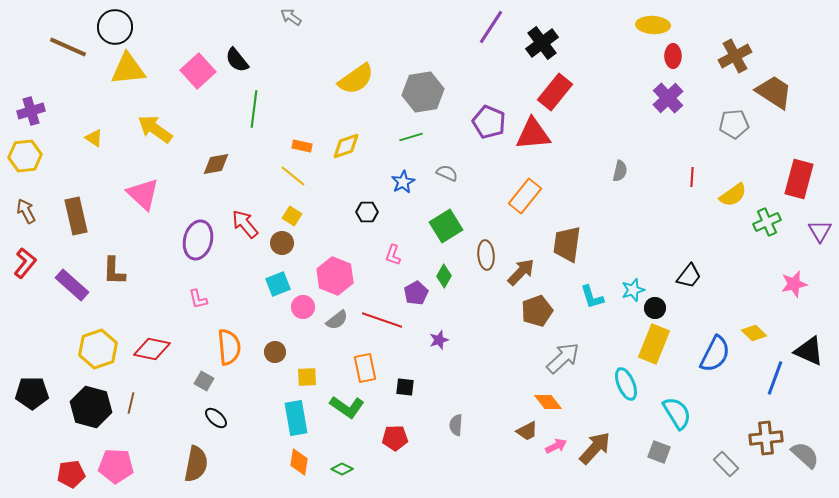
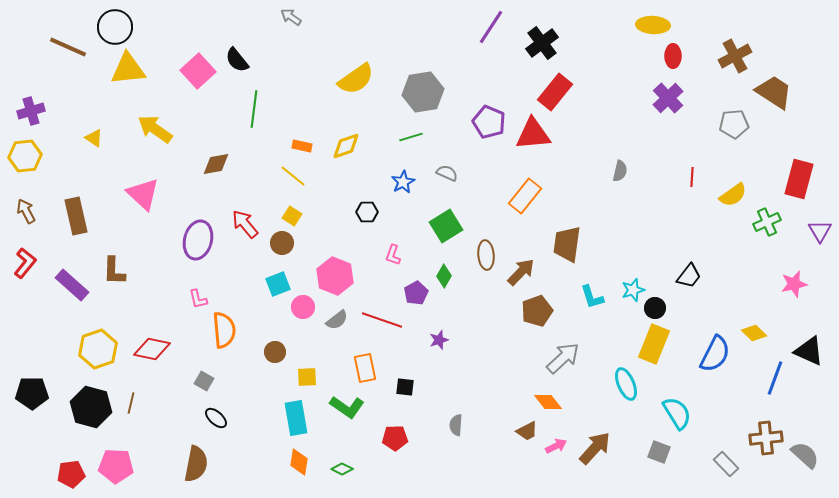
orange semicircle at (229, 347): moved 5 px left, 17 px up
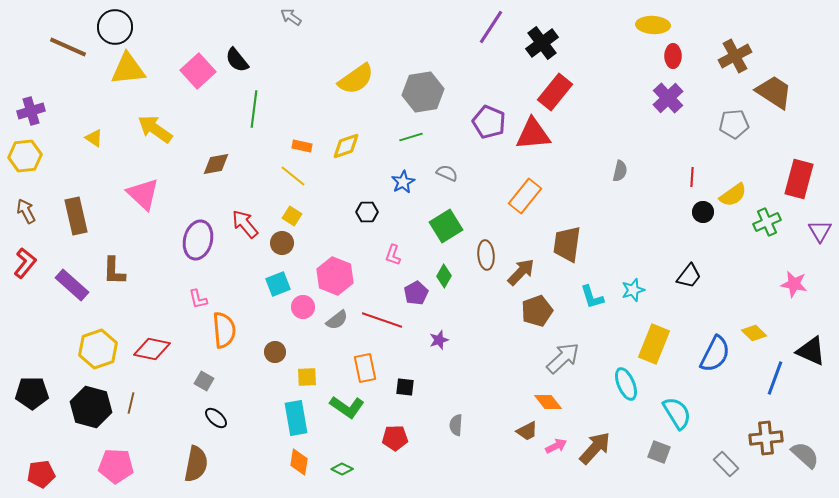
pink star at (794, 284): rotated 24 degrees clockwise
black circle at (655, 308): moved 48 px right, 96 px up
black triangle at (809, 351): moved 2 px right
red pentagon at (71, 474): moved 30 px left
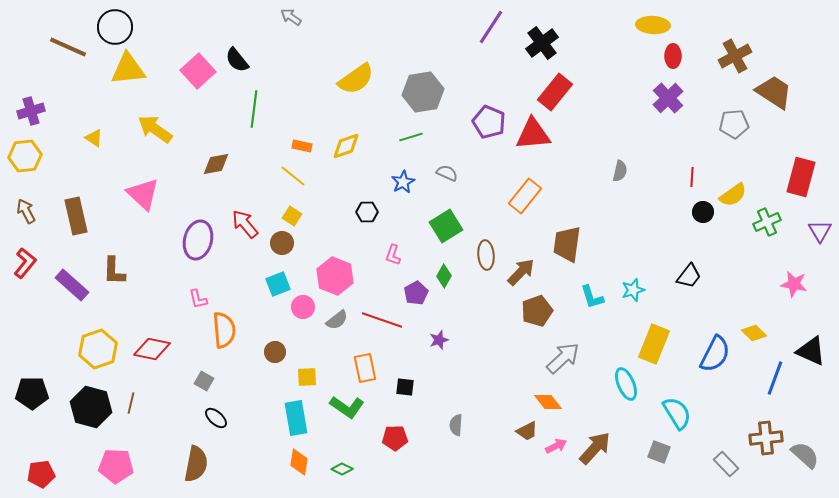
red rectangle at (799, 179): moved 2 px right, 2 px up
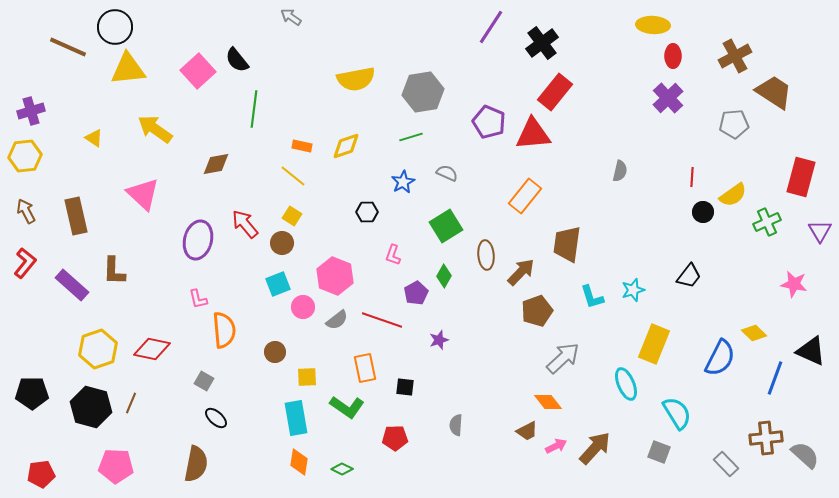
yellow semicircle at (356, 79): rotated 24 degrees clockwise
blue semicircle at (715, 354): moved 5 px right, 4 px down
brown line at (131, 403): rotated 10 degrees clockwise
